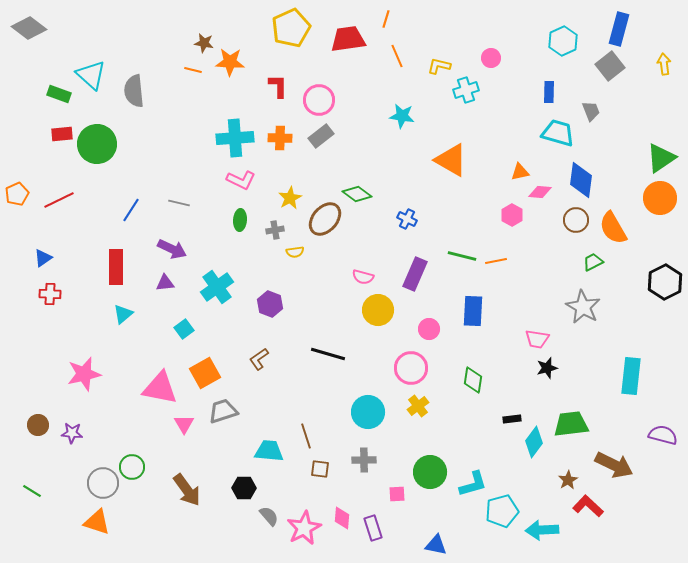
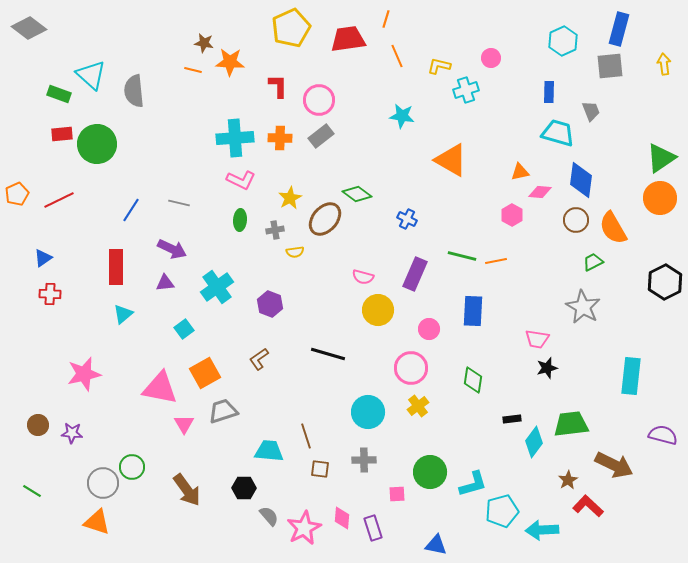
gray square at (610, 66): rotated 32 degrees clockwise
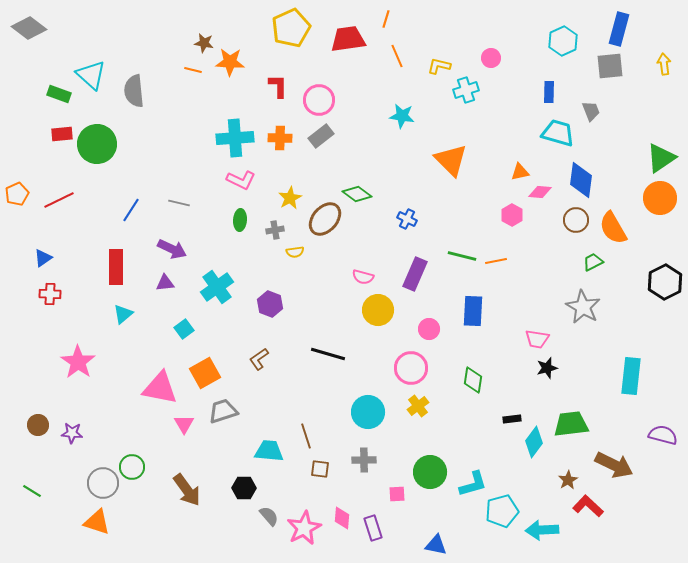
orange triangle at (451, 160): rotated 15 degrees clockwise
pink star at (84, 374): moved 6 px left, 12 px up; rotated 24 degrees counterclockwise
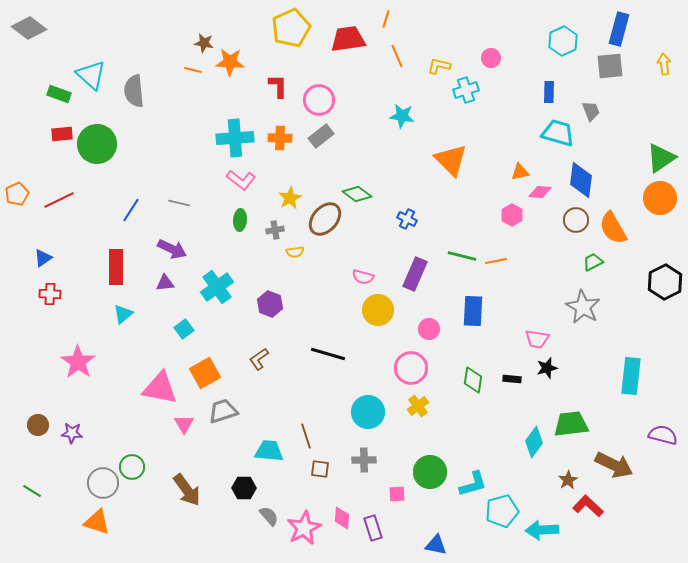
pink L-shape at (241, 180): rotated 12 degrees clockwise
black rectangle at (512, 419): moved 40 px up; rotated 12 degrees clockwise
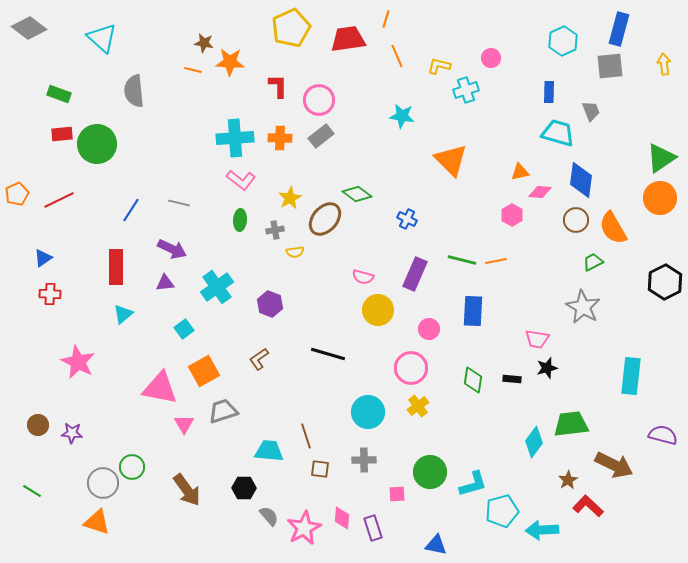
cyan triangle at (91, 75): moved 11 px right, 37 px up
green line at (462, 256): moved 4 px down
pink star at (78, 362): rotated 8 degrees counterclockwise
orange square at (205, 373): moved 1 px left, 2 px up
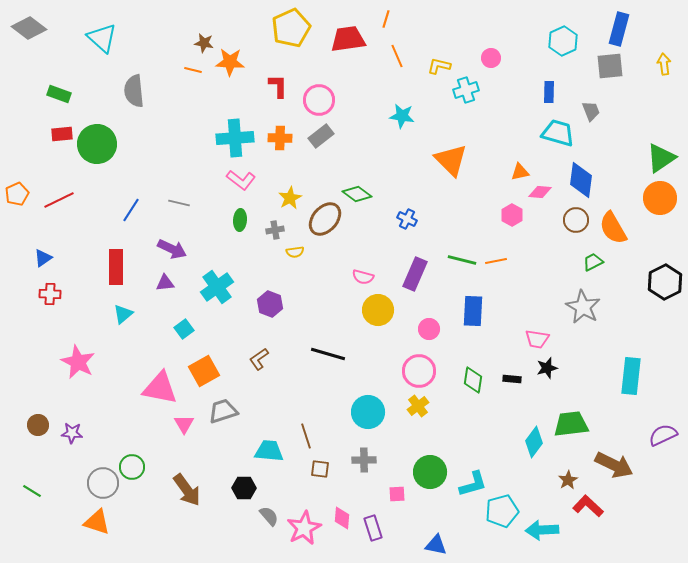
pink circle at (411, 368): moved 8 px right, 3 px down
purple semicircle at (663, 435): rotated 40 degrees counterclockwise
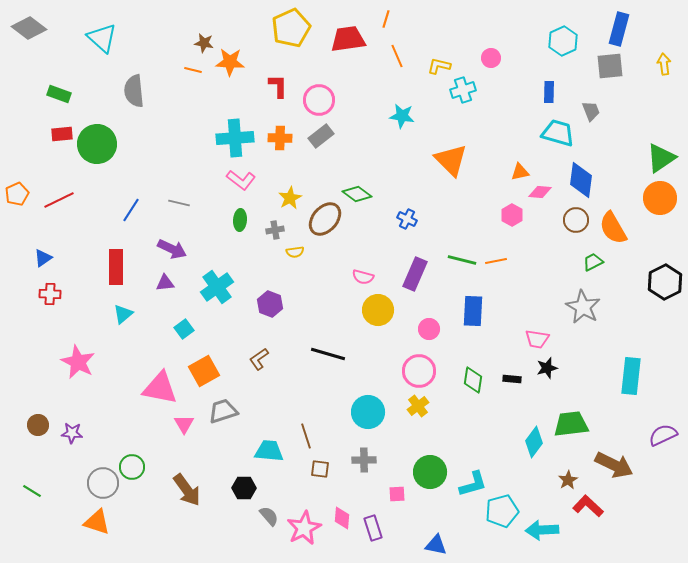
cyan cross at (466, 90): moved 3 px left
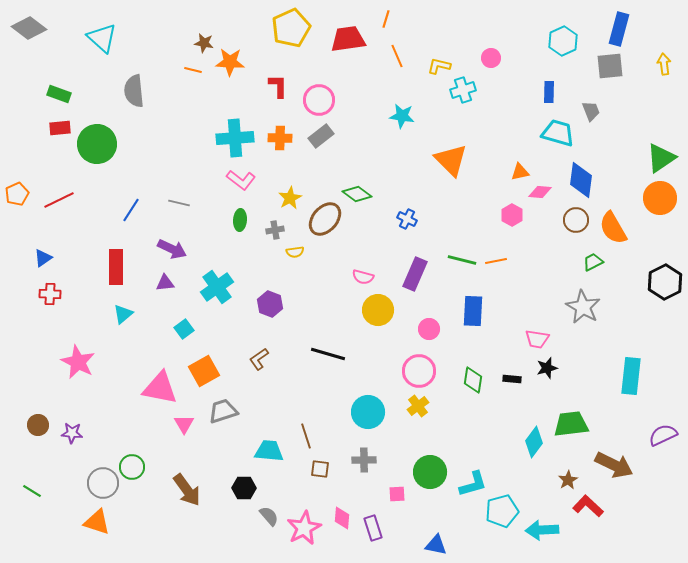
red rectangle at (62, 134): moved 2 px left, 6 px up
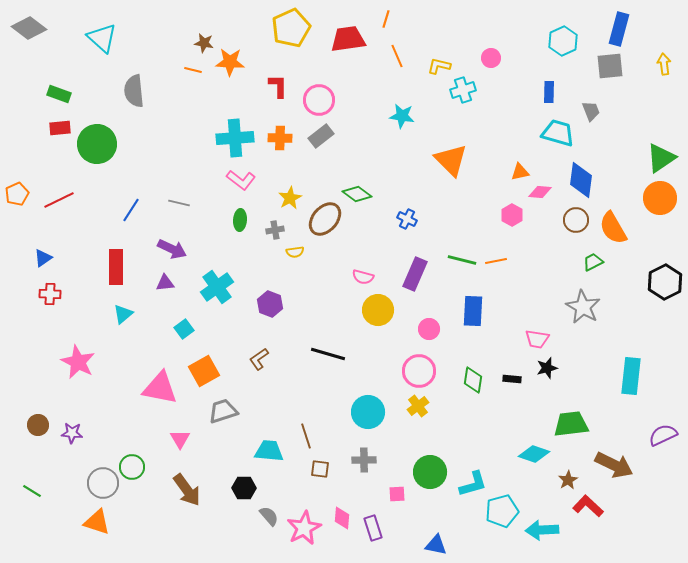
pink triangle at (184, 424): moved 4 px left, 15 px down
cyan diamond at (534, 442): moved 12 px down; rotated 72 degrees clockwise
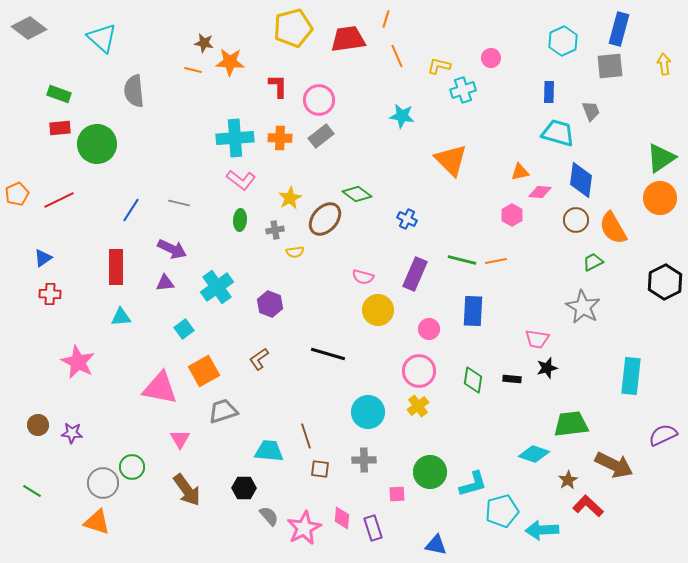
yellow pentagon at (291, 28): moved 2 px right; rotated 9 degrees clockwise
cyan triangle at (123, 314): moved 2 px left, 3 px down; rotated 35 degrees clockwise
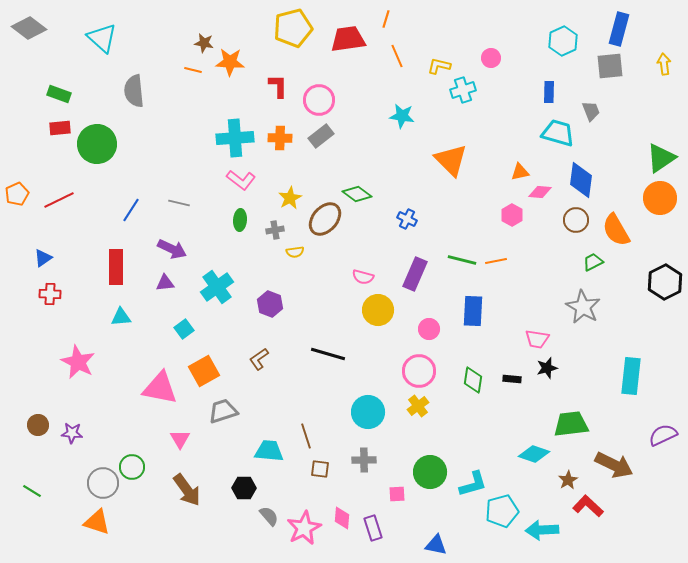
orange semicircle at (613, 228): moved 3 px right, 2 px down
